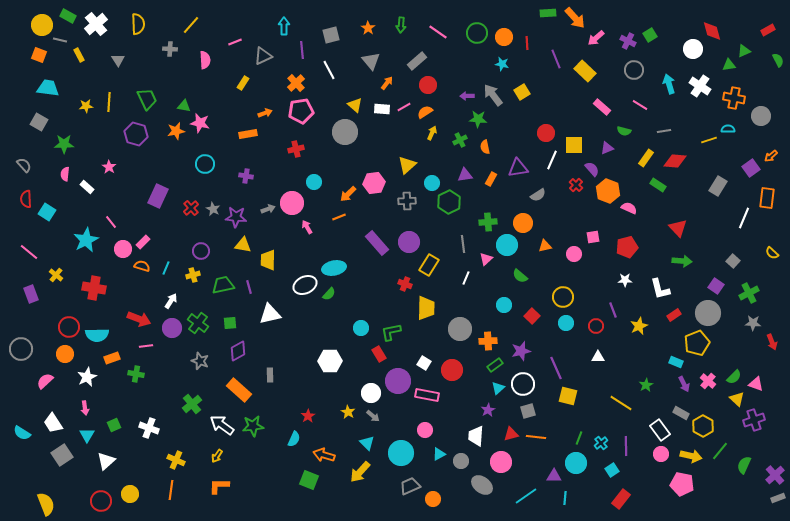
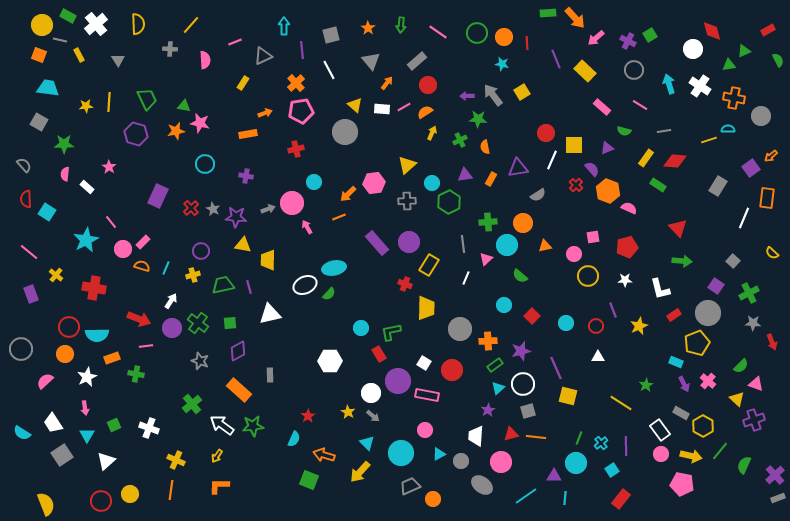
yellow circle at (563, 297): moved 25 px right, 21 px up
green semicircle at (734, 377): moved 7 px right, 11 px up
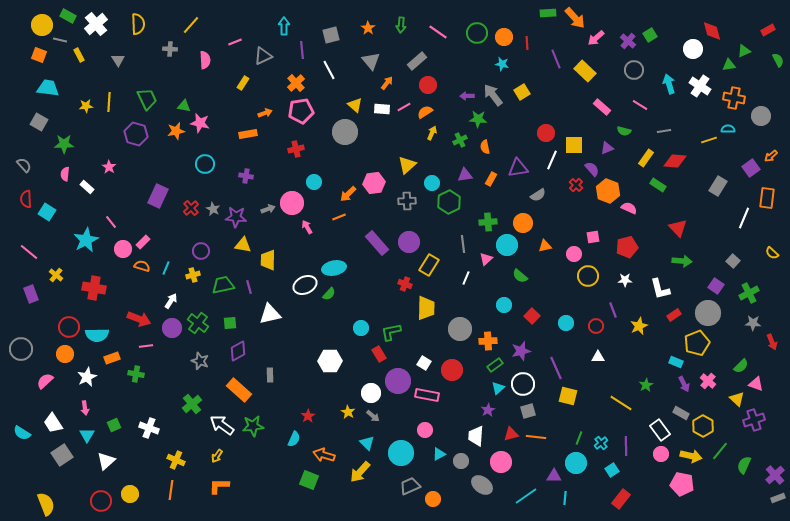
purple cross at (628, 41): rotated 14 degrees clockwise
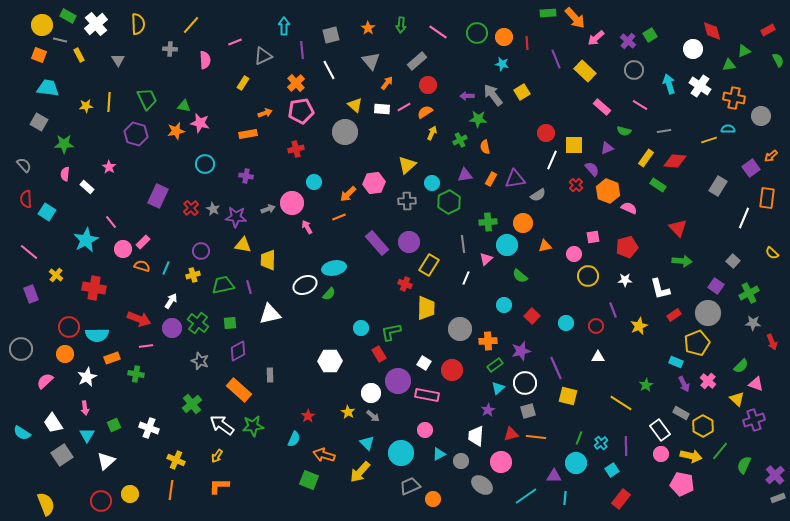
purple triangle at (518, 168): moved 3 px left, 11 px down
white circle at (523, 384): moved 2 px right, 1 px up
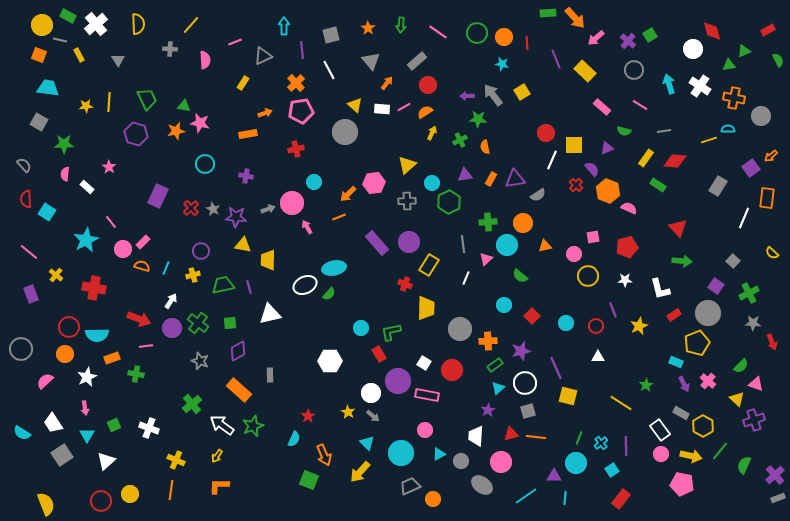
green star at (253, 426): rotated 15 degrees counterclockwise
orange arrow at (324, 455): rotated 130 degrees counterclockwise
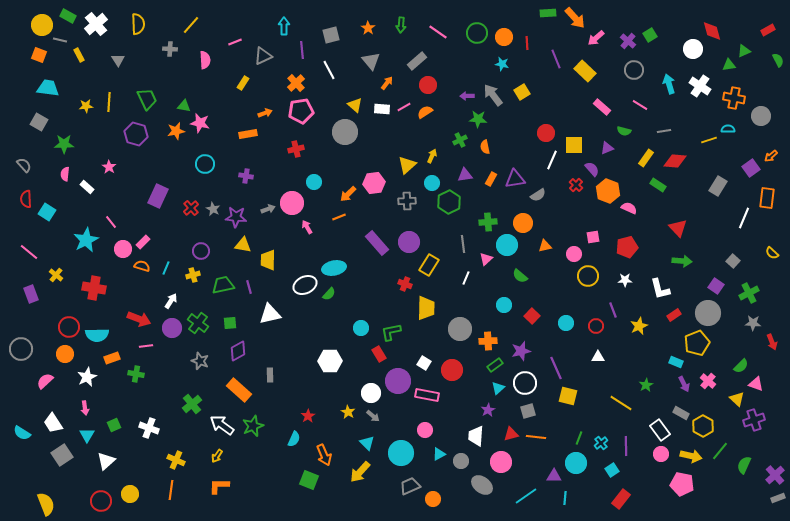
yellow arrow at (432, 133): moved 23 px down
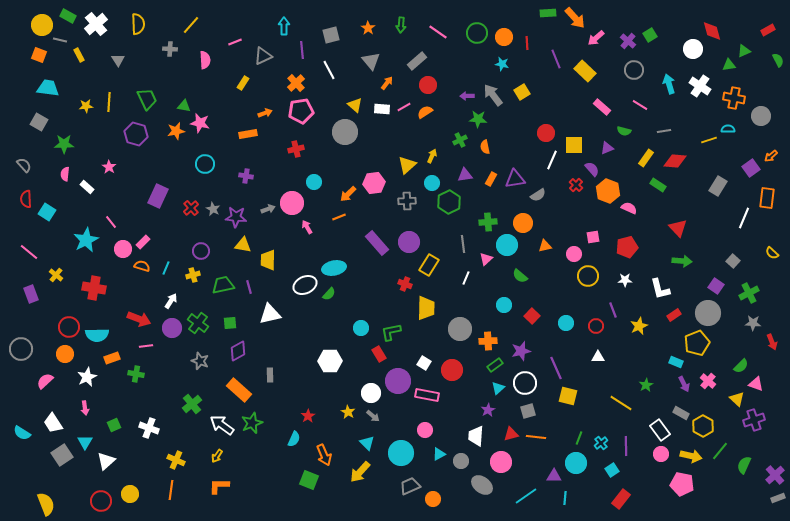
green star at (253, 426): moved 1 px left, 3 px up
cyan triangle at (87, 435): moved 2 px left, 7 px down
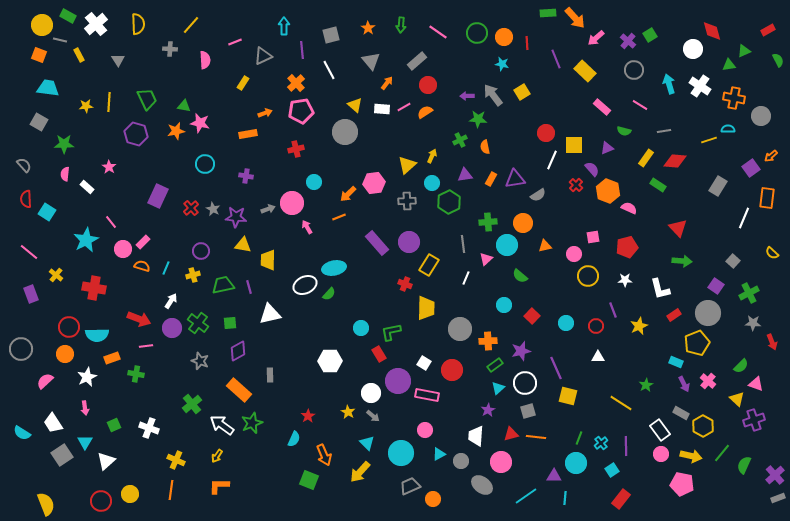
green line at (720, 451): moved 2 px right, 2 px down
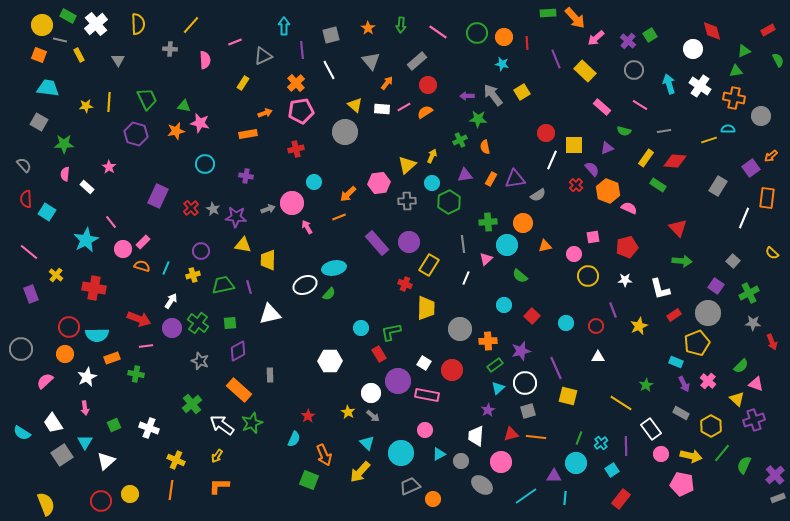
green triangle at (729, 65): moved 7 px right, 6 px down
pink hexagon at (374, 183): moved 5 px right
yellow hexagon at (703, 426): moved 8 px right
white rectangle at (660, 430): moved 9 px left, 1 px up
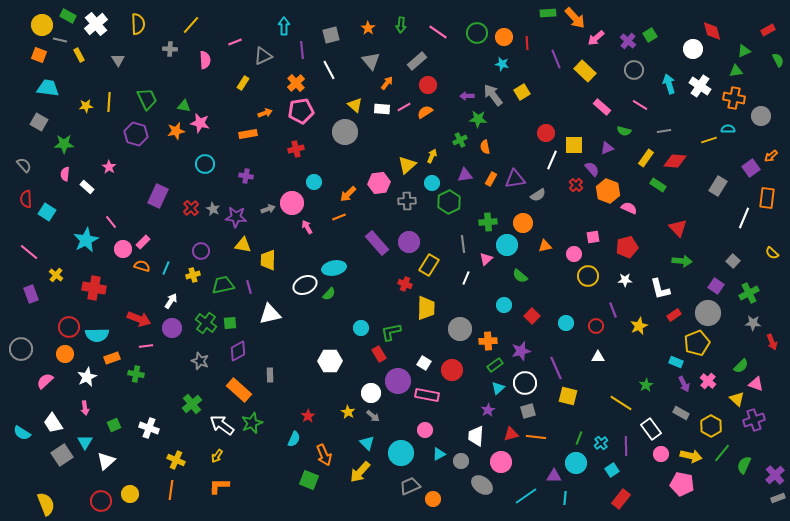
green cross at (198, 323): moved 8 px right
